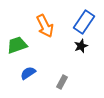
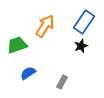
orange arrow: rotated 120 degrees counterclockwise
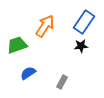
black star: rotated 16 degrees clockwise
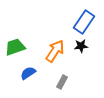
orange arrow: moved 10 px right, 25 px down
green trapezoid: moved 2 px left, 2 px down
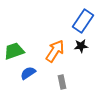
blue rectangle: moved 1 px left, 1 px up
green trapezoid: moved 1 px left, 4 px down
gray rectangle: rotated 40 degrees counterclockwise
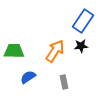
green trapezoid: rotated 20 degrees clockwise
blue semicircle: moved 4 px down
gray rectangle: moved 2 px right
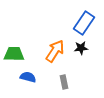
blue rectangle: moved 1 px right, 2 px down
black star: moved 2 px down
green trapezoid: moved 3 px down
blue semicircle: rotated 49 degrees clockwise
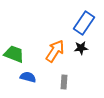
green trapezoid: rotated 20 degrees clockwise
gray rectangle: rotated 16 degrees clockwise
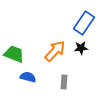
orange arrow: rotated 10 degrees clockwise
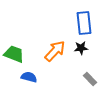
blue rectangle: rotated 40 degrees counterclockwise
blue semicircle: moved 1 px right
gray rectangle: moved 26 px right, 3 px up; rotated 48 degrees counterclockwise
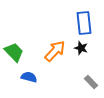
black star: rotated 24 degrees clockwise
green trapezoid: moved 2 px up; rotated 25 degrees clockwise
gray rectangle: moved 1 px right, 3 px down
